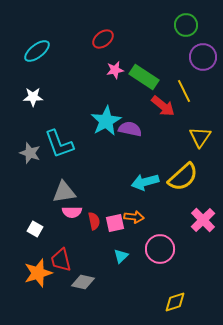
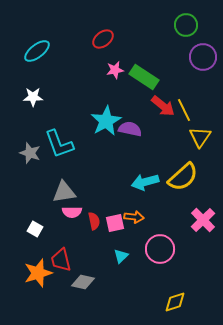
yellow line: moved 19 px down
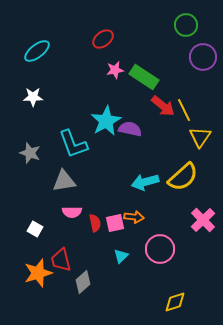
cyan L-shape: moved 14 px right
gray triangle: moved 11 px up
red semicircle: moved 1 px right, 2 px down
gray diamond: rotated 55 degrees counterclockwise
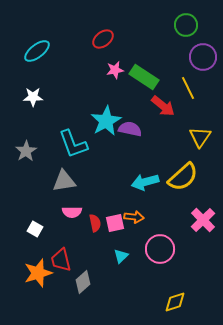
yellow line: moved 4 px right, 22 px up
gray star: moved 4 px left, 2 px up; rotated 20 degrees clockwise
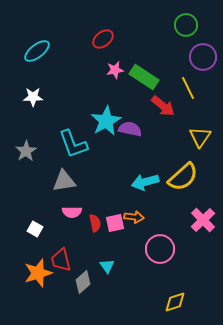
cyan triangle: moved 14 px left, 10 px down; rotated 21 degrees counterclockwise
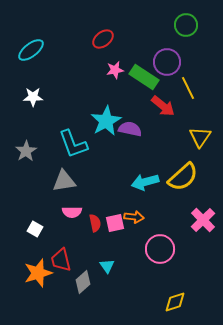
cyan ellipse: moved 6 px left, 1 px up
purple circle: moved 36 px left, 5 px down
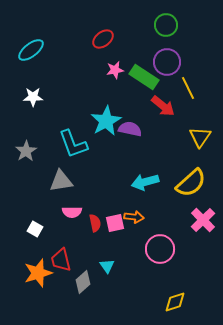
green circle: moved 20 px left
yellow semicircle: moved 8 px right, 6 px down
gray triangle: moved 3 px left
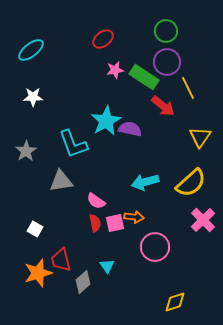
green circle: moved 6 px down
pink semicircle: moved 24 px right, 11 px up; rotated 36 degrees clockwise
pink circle: moved 5 px left, 2 px up
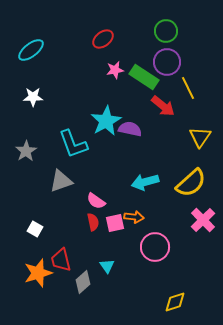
gray triangle: rotated 10 degrees counterclockwise
red semicircle: moved 2 px left, 1 px up
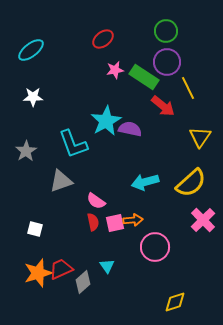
orange arrow: moved 1 px left, 3 px down; rotated 12 degrees counterclockwise
white square: rotated 14 degrees counterclockwise
red trapezoid: moved 9 px down; rotated 80 degrees clockwise
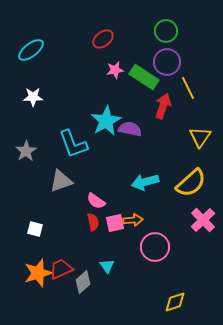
red arrow: rotated 110 degrees counterclockwise
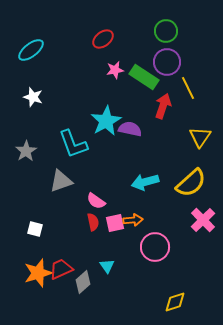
white star: rotated 18 degrees clockwise
